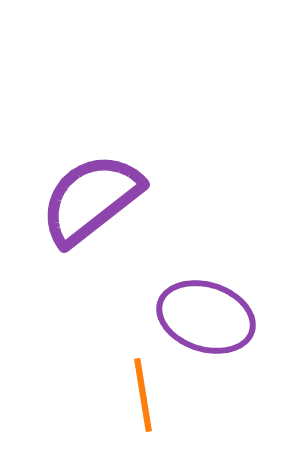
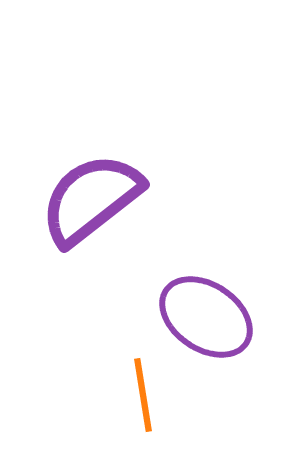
purple ellipse: rotated 16 degrees clockwise
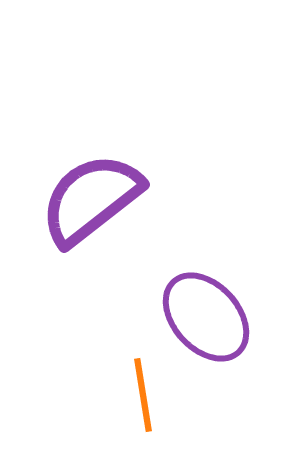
purple ellipse: rotated 14 degrees clockwise
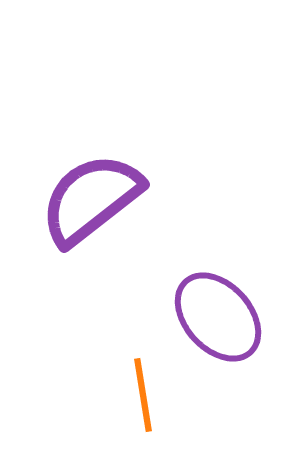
purple ellipse: moved 12 px right
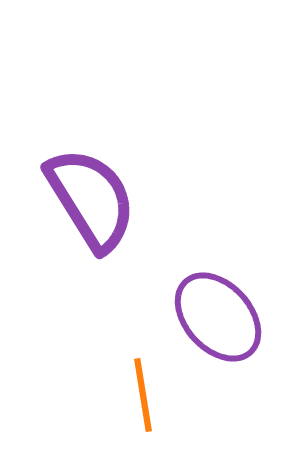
purple semicircle: rotated 96 degrees clockwise
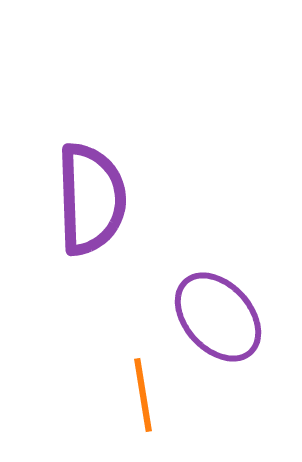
purple semicircle: rotated 30 degrees clockwise
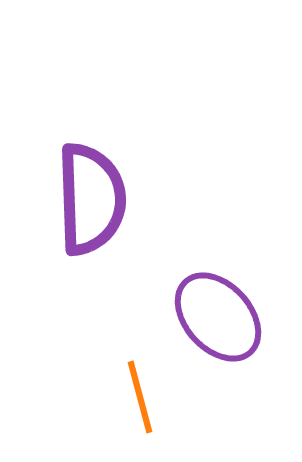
orange line: moved 3 px left, 2 px down; rotated 6 degrees counterclockwise
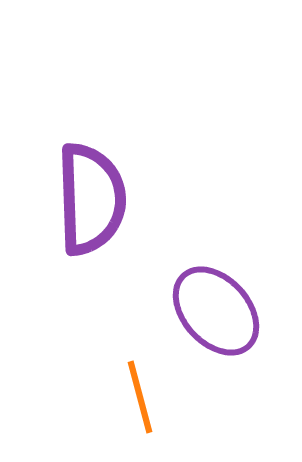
purple ellipse: moved 2 px left, 6 px up
